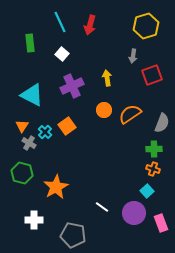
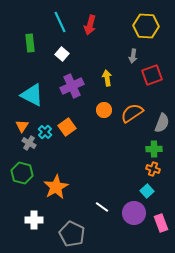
yellow hexagon: rotated 20 degrees clockwise
orange semicircle: moved 2 px right, 1 px up
orange square: moved 1 px down
gray pentagon: moved 1 px left, 1 px up; rotated 15 degrees clockwise
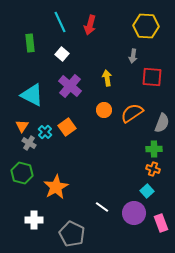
red square: moved 2 px down; rotated 25 degrees clockwise
purple cross: moved 2 px left; rotated 25 degrees counterclockwise
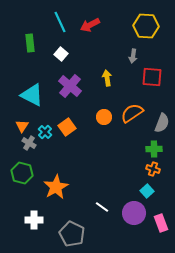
red arrow: rotated 48 degrees clockwise
white square: moved 1 px left
orange circle: moved 7 px down
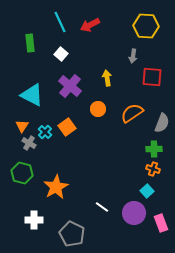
orange circle: moved 6 px left, 8 px up
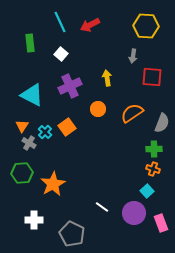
purple cross: rotated 25 degrees clockwise
green hexagon: rotated 20 degrees counterclockwise
orange star: moved 3 px left, 3 px up
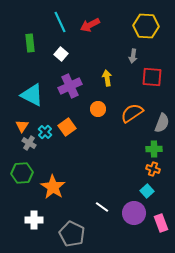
orange star: moved 3 px down; rotated 10 degrees counterclockwise
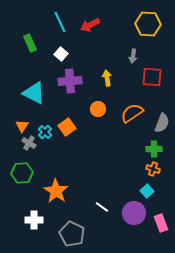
yellow hexagon: moved 2 px right, 2 px up
green rectangle: rotated 18 degrees counterclockwise
purple cross: moved 5 px up; rotated 20 degrees clockwise
cyan triangle: moved 2 px right, 2 px up
orange star: moved 3 px right, 4 px down
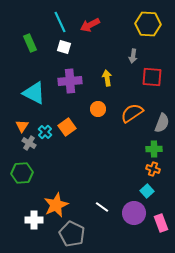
white square: moved 3 px right, 7 px up; rotated 24 degrees counterclockwise
orange star: moved 14 px down; rotated 15 degrees clockwise
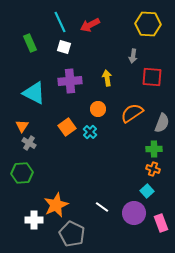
cyan cross: moved 45 px right
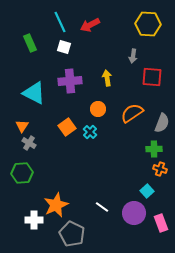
orange cross: moved 7 px right
